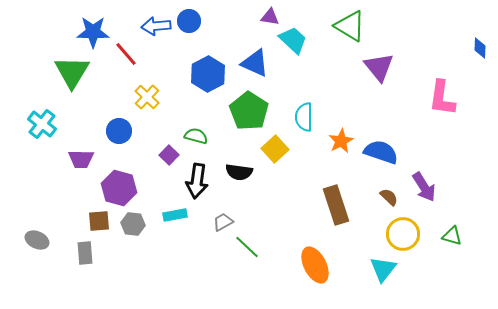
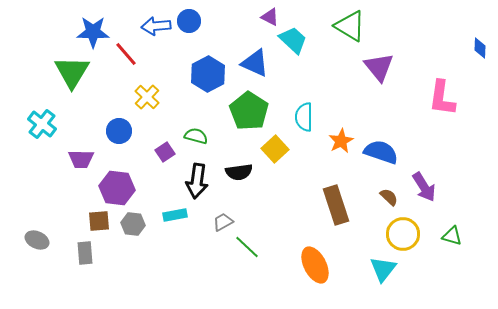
purple triangle at (270, 17): rotated 18 degrees clockwise
purple square at (169, 155): moved 4 px left, 3 px up; rotated 12 degrees clockwise
black semicircle at (239, 172): rotated 16 degrees counterclockwise
purple hexagon at (119, 188): moved 2 px left; rotated 8 degrees counterclockwise
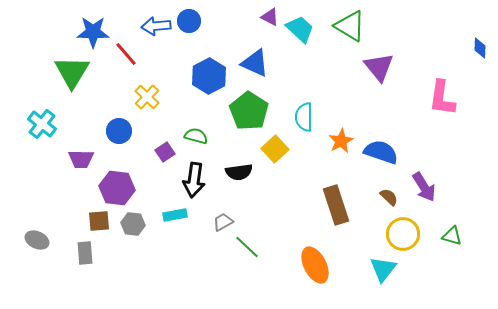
cyan trapezoid at (293, 40): moved 7 px right, 11 px up
blue hexagon at (208, 74): moved 1 px right, 2 px down
black arrow at (197, 181): moved 3 px left, 1 px up
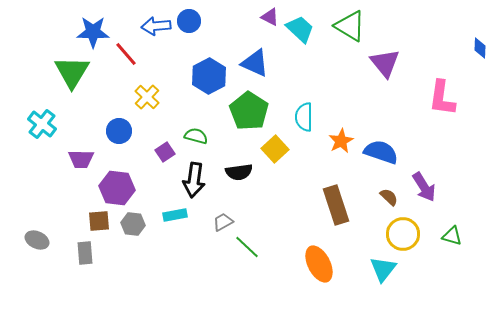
purple triangle at (379, 67): moved 6 px right, 4 px up
orange ellipse at (315, 265): moved 4 px right, 1 px up
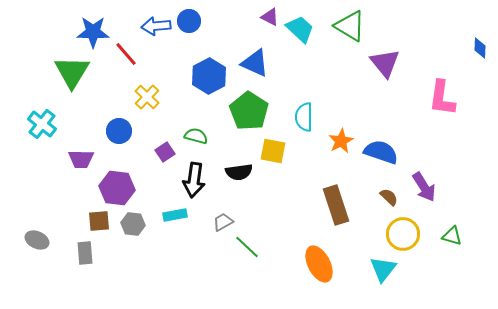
yellow square at (275, 149): moved 2 px left, 2 px down; rotated 36 degrees counterclockwise
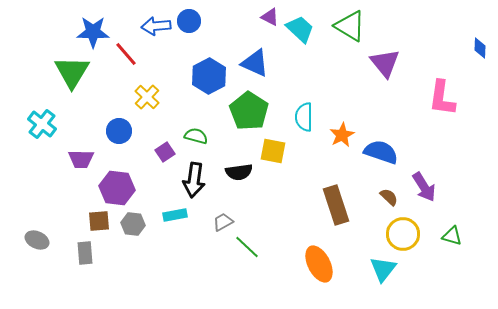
orange star at (341, 141): moved 1 px right, 6 px up
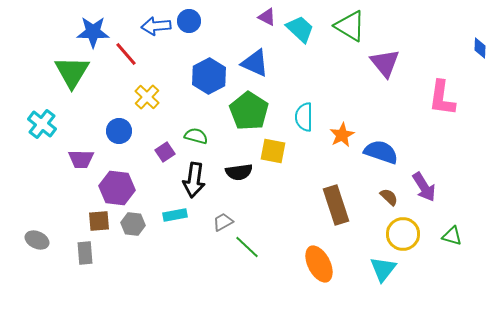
purple triangle at (270, 17): moved 3 px left
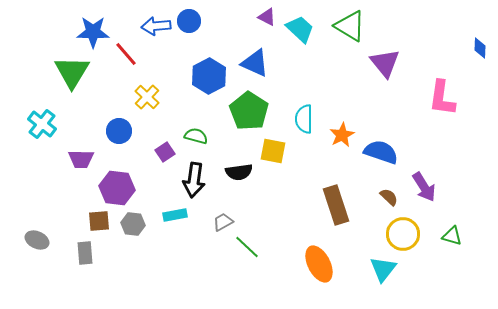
cyan semicircle at (304, 117): moved 2 px down
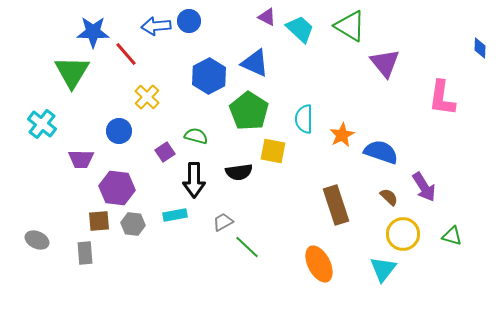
black arrow at (194, 180): rotated 8 degrees counterclockwise
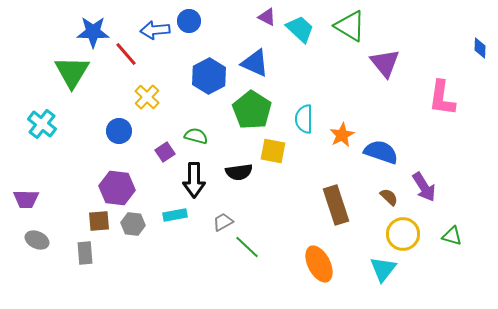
blue arrow at (156, 26): moved 1 px left, 4 px down
green pentagon at (249, 111): moved 3 px right, 1 px up
purple trapezoid at (81, 159): moved 55 px left, 40 px down
